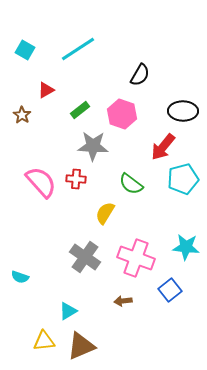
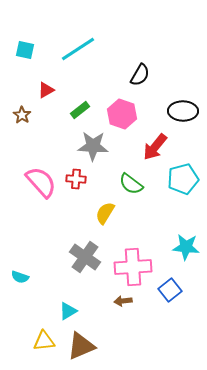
cyan square: rotated 18 degrees counterclockwise
red arrow: moved 8 px left
pink cross: moved 3 px left, 9 px down; rotated 24 degrees counterclockwise
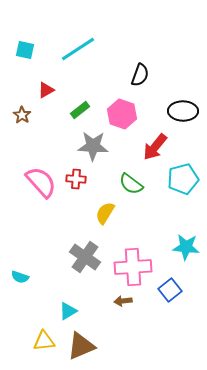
black semicircle: rotated 10 degrees counterclockwise
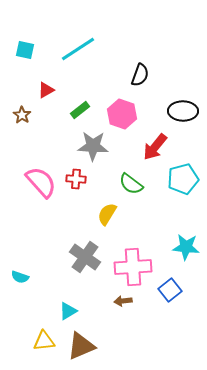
yellow semicircle: moved 2 px right, 1 px down
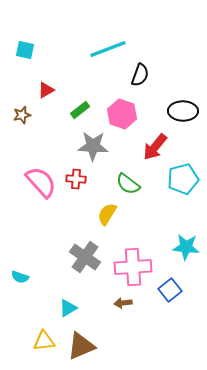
cyan line: moved 30 px right; rotated 12 degrees clockwise
brown star: rotated 24 degrees clockwise
green semicircle: moved 3 px left
brown arrow: moved 2 px down
cyan triangle: moved 3 px up
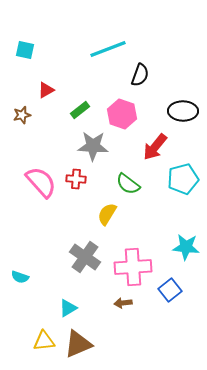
brown triangle: moved 3 px left, 2 px up
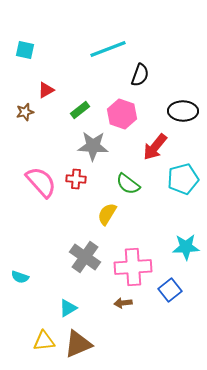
brown star: moved 3 px right, 3 px up
cyan star: rotated 8 degrees counterclockwise
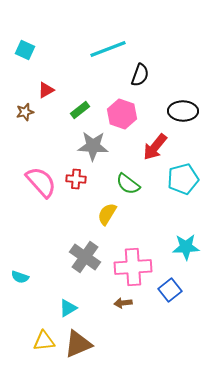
cyan square: rotated 12 degrees clockwise
